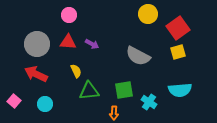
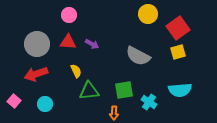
red arrow: rotated 45 degrees counterclockwise
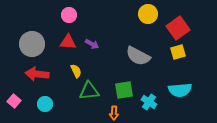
gray circle: moved 5 px left
red arrow: moved 1 px right; rotated 25 degrees clockwise
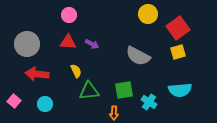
gray circle: moved 5 px left
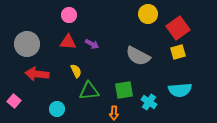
cyan circle: moved 12 px right, 5 px down
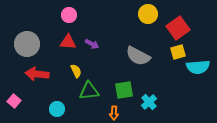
cyan semicircle: moved 18 px right, 23 px up
cyan cross: rotated 14 degrees clockwise
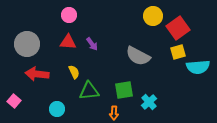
yellow circle: moved 5 px right, 2 px down
purple arrow: rotated 24 degrees clockwise
yellow semicircle: moved 2 px left, 1 px down
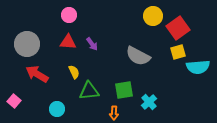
red arrow: rotated 25 degrees clockwise
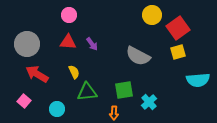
yellow circle: moved 1 px left, 1 px up
cyan semicircle: moved 13 px down
green triangle: moved 2 px left, 1 px down
pink square: moved 10 px right
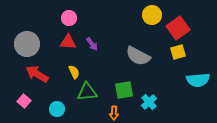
pink circle: moved 3 px down
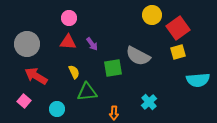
red arrow: moved 1 px left, 2 px down
green square: moved 11 px left, 22 px up
